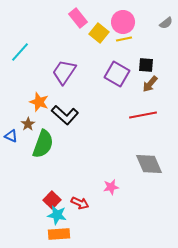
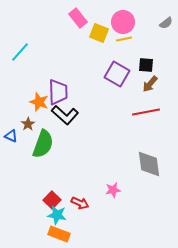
yellow square: rotated 18 degrees counterclockwise
purple trapezoid: moved 6 px left, 20 px down; rotated 144 degrees clockwise
red line: moved 3 px right, 3 px up
gray diamond: rotated 16 degrees clockwise
pink star: moved 2 px right, 3 px down
orange rectangle: rotated 25 degrees clockwise
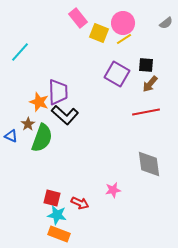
pink circle: moved 1 px down
yellow line: rotated 21 degrees counterclockwise
green semicircle: moved 1 px left, 6 px up
red square: moved 2 px up; rotated 30 degrees counterclockwise
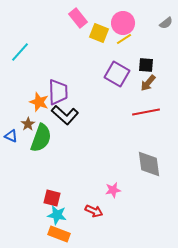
brown arrow: moved 2 px left, 1 px up
green semicircle: moved 1 px left
red arrow: moved 14 px right, 8 px down
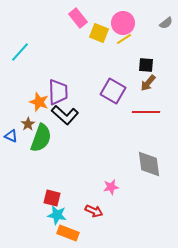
purple square: moved 4 px left, 17 px down
red line: rotated 12 degrees clockwise
pink star: moved 2 px left, 3 px up
orange rectangle: moved 9 px right, 1 px up
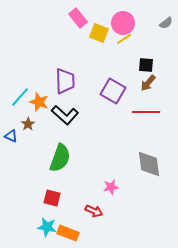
cyan line: moved 45 px down
purple trapezoid: moved 7 px right, 11 px up
green semicircle: moved 19 px right, 20 px down
cyan star: moved 10 px left, 12 px down
